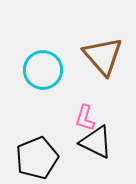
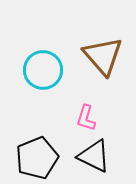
pink L-shape: moved 1 px right
black triangle: moved 2 px left, 14 px down
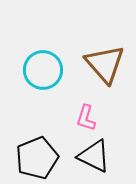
brown triangle: moved 2 px right, 8 px down
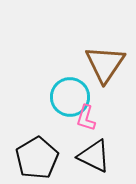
brown triangle: rotated 15 degrees clockwise
cyan circle: moved 27 px right, 27 px down
black pentagon: rotated 9 degrees counterclockwise
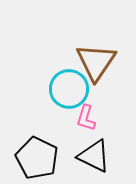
brown triangle: moved 9 px left, 2 px up
cyan circle: moved 1 px left, 8 px up
black pentagon: rotated 15 degrees counterclockwise
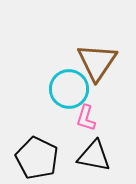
brown triangle: moved 1 px right
black triangle: rotated 15 degrees counterclockwise
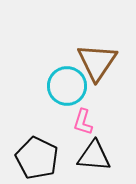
cyan circle: moved 2 px left, 3 px up
pink L-shape: moved 3 px left, 4 px down
black triangle: rotated 6 degrees counterclockwise
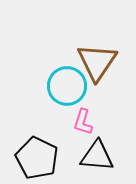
black triangle: moved 3 px right
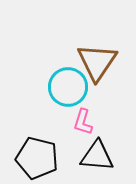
cyan circle: moved 1 px right, 1 px down
black pentagon: rotated 12 degrees counterclockwise
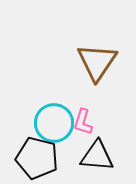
cyan circle: moved 14 px left, 36 px down
